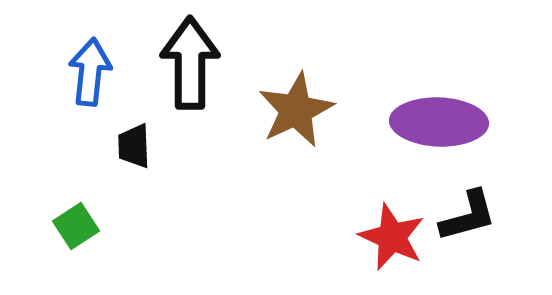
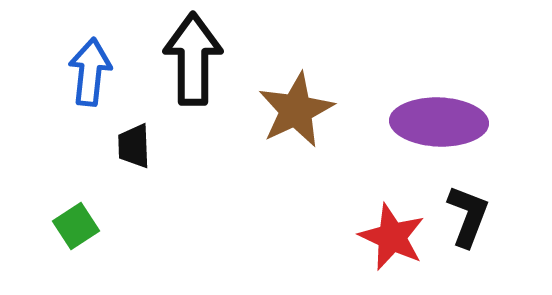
black arrow: moved 3 px right, 4 px up
black L-shape: rotated 54 degrees counterclockwise
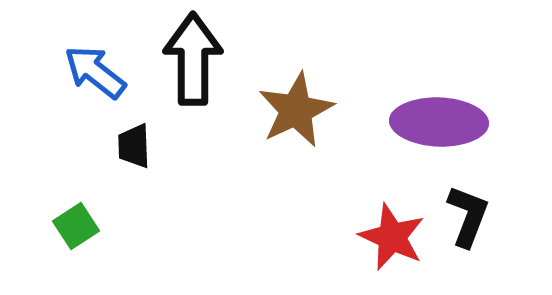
blue arrow: moved 5 px right; rotated 58 degrees counterclockwise
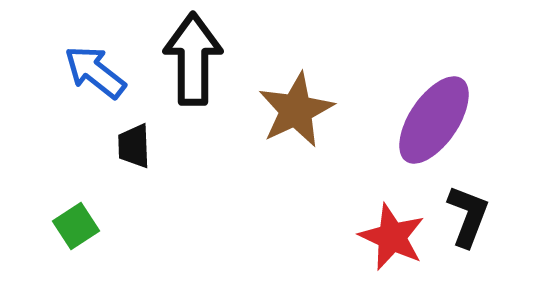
purple ellipse: moved 5 px left, 2 px up; rotated 58 degrees counterclockwise
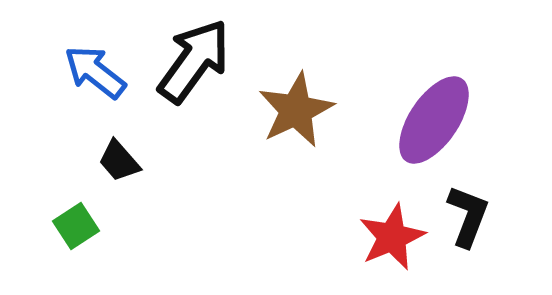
black arrow: moved 1 px right, 2 px down; rotated 36 degrees clockwise
black trapezoid: moved 15 px left, 15 px down; rotated 39 degrees counterclockwise
red star: rotated 24 degrees clockwise
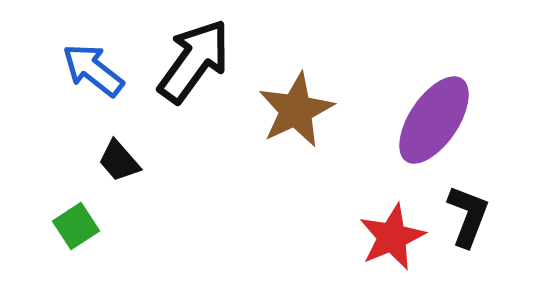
blue arrow: moved 2 px left, 2 px up
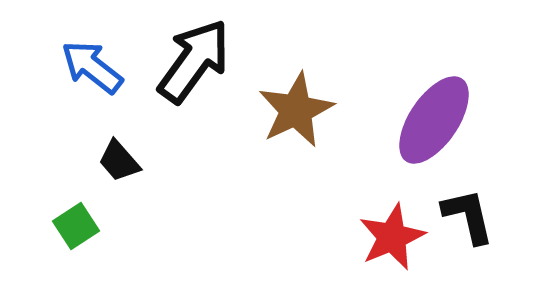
blue arrow: moved 1 px left, 3 px up
black L-shape: rotated 34 degrees counterclockwise
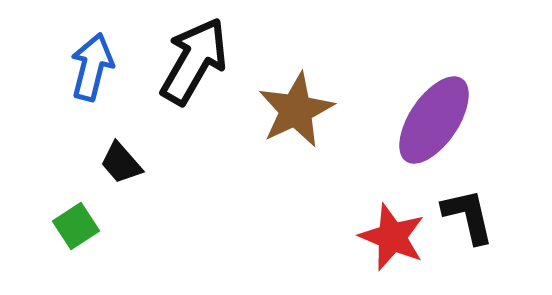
black arrow: rotated 6 degrees counterclockwise
blue arrow: rotated 66 degrees clockwise
black trapezoid: moved 2 px right, 2 px down
red star: rotated 26 degrees counterclockwise
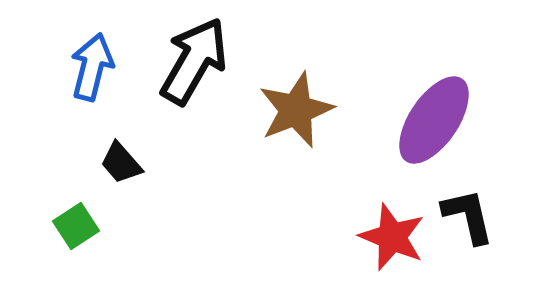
brown star: rotated 4 degrees clockwise
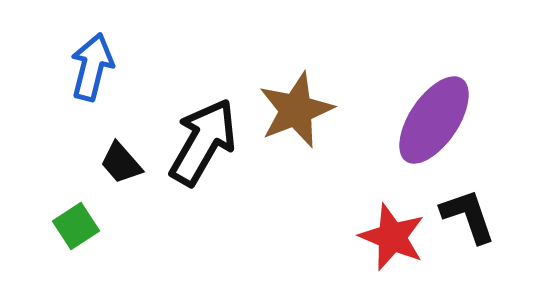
black arrow: moved 9 px right, 81 px down
black L-shape: rotated 6 degrees counterclockwise
